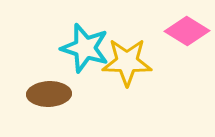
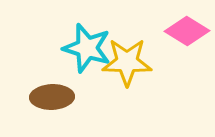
cyan star: moved 2 px right
brown ellipse: moved 3 px right, 3 px down
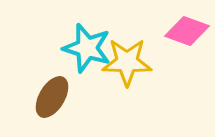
pink diamond: rotated 12 degrees counterclockwise
brown ellipse: rotated 57 degrees counterclockwise
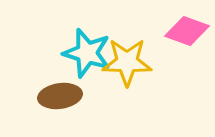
cyan star: moved 5 px down
brown ellipse: moved 8 px right, 1 px up; rotated 51 degrees clockwise
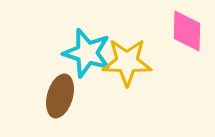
pink diamond: rotated 72 degrees clockwise
brown ellipse: rotated 66 degrees counterclockwise
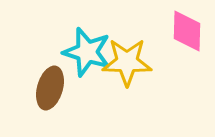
cyan star: moved 1 px up
brown ellipse: moved 10 px left, 8 px up
